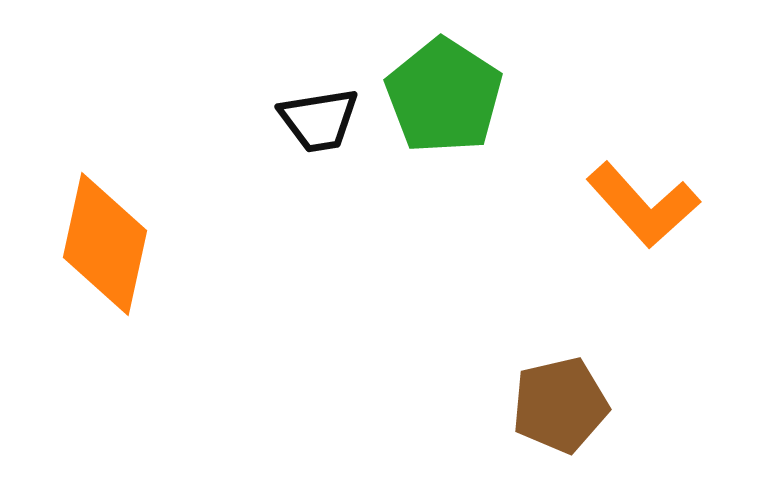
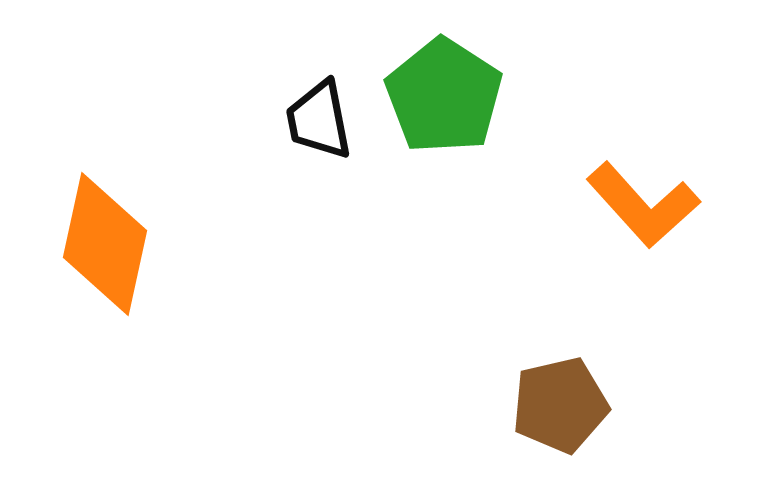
black trapezoid: rotated 88 degrees clockwise
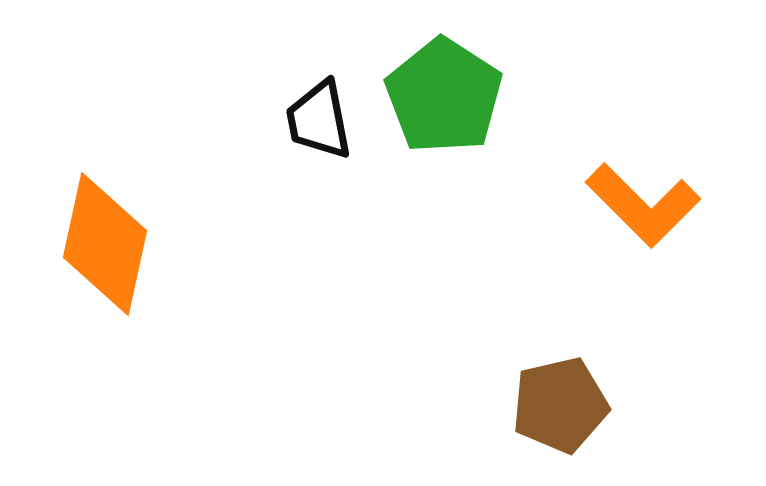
orange L-shape: rotated 3 degrees counterclockwise
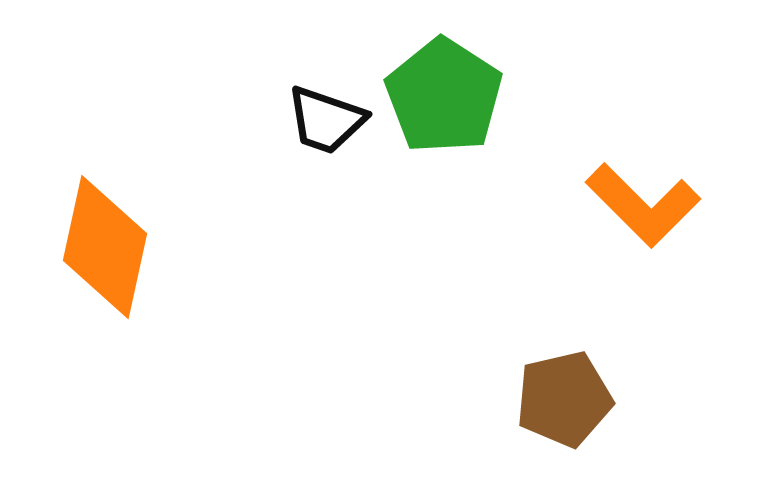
black trapezoid: moved 7 px right; rotated 60 degrees counterclockwise
orange diamond: moved 3 px down
brown pentagon: moved 4 px right, 6 px up
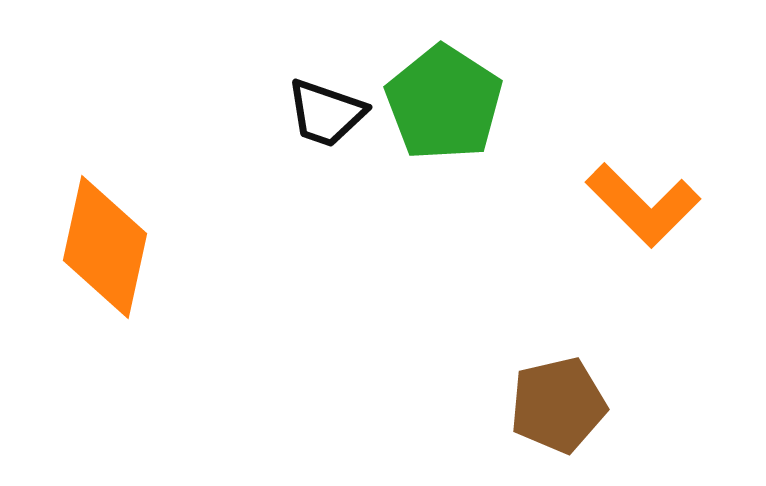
green pentagon: moved 7 px down
black trapezoid: moved 7 px up
brown pentagon: moved 6 px left, 6 px down
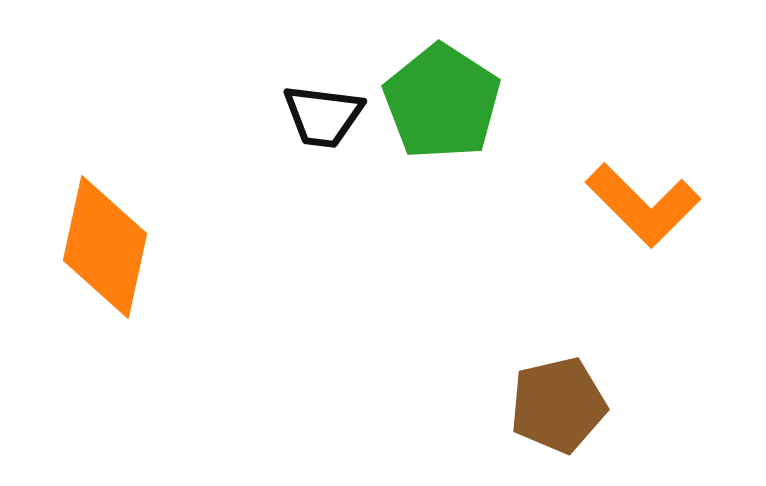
green pentagon: moved 2 px left, 1 px up
black trapezoid: moved 3 px left, 3 px down; rotated 12 degrees counterclockwise
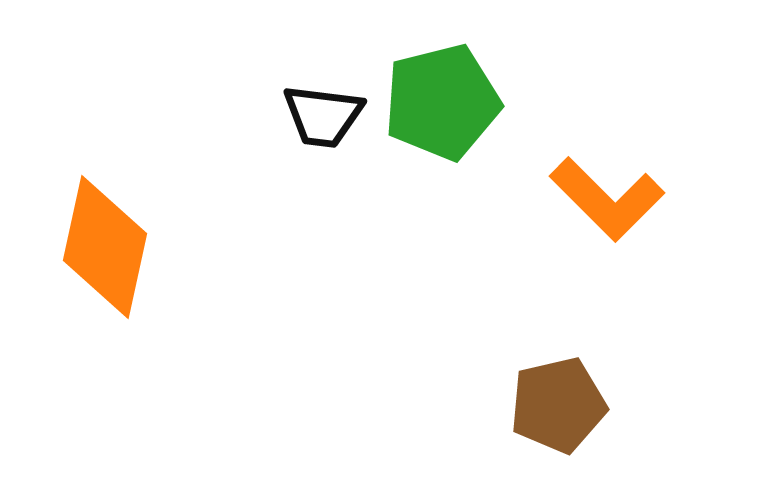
green pentagon: rotated 25 degrees clockwise
orange L-shape: moved 36 px left, 6 px up
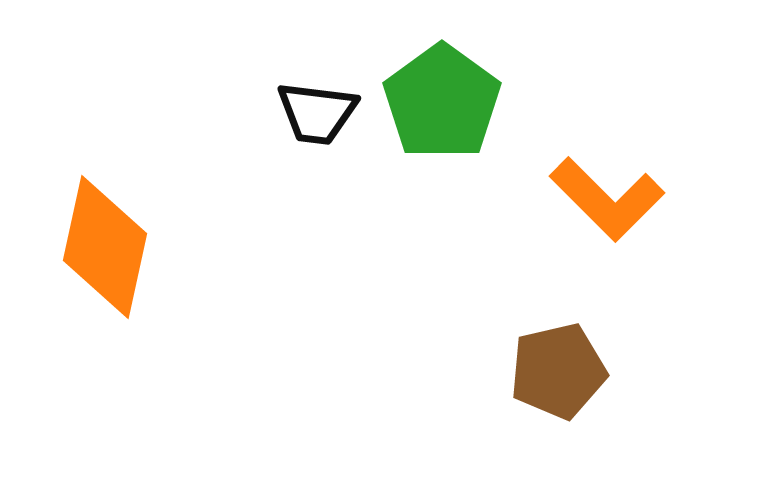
green pentagon: rotated 22 degrees counterclockwise
black trapezoid: moved 6 px left, 3 px up
brown pentagon: moved 34 px up
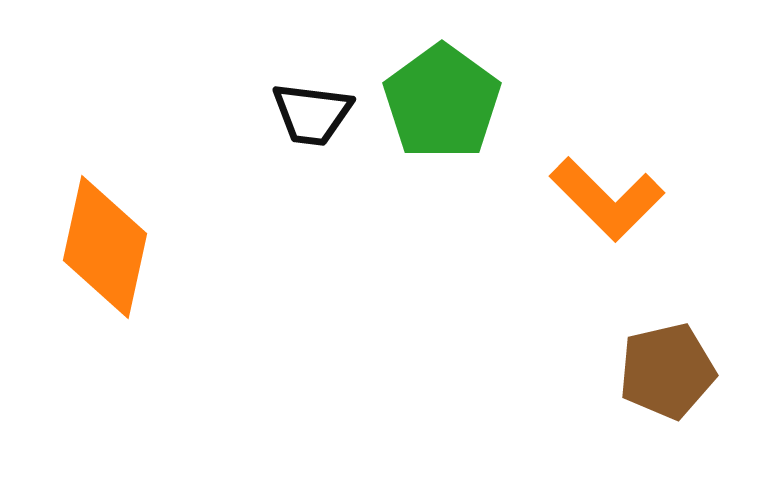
black trapezoid: moved 5 px left, 1 px down
brown pentagon: moved 109 px right
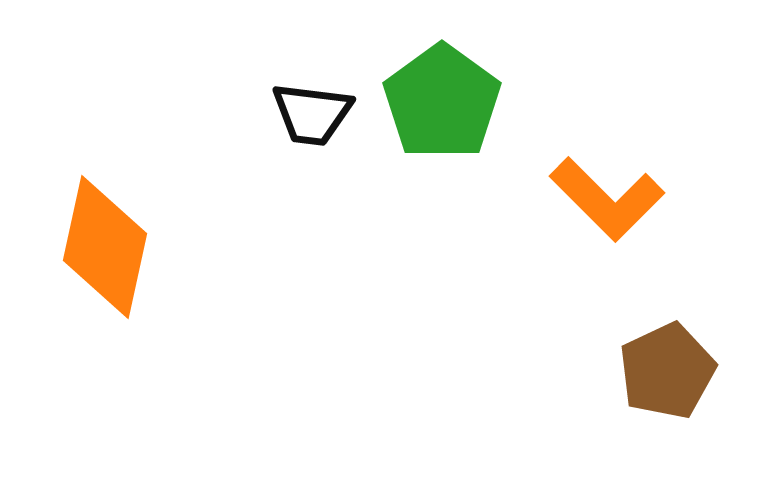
brown pentagon: rotated 12 degrees counterclockwise
